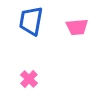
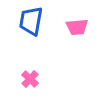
pink cross: moved 1 px right
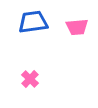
blue trapezoid: moved 2 px right, 1 px down; rotated 72 degrees clockwise
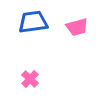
pink trapezoid: rotated 10 degrees counterclockwise
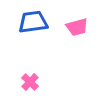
pink cross: moved 3 px down
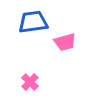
pink trapezoid: moved 12 px left, 15 px down
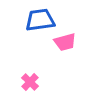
blue trapezoid: moved 7 px right, 2 px up
